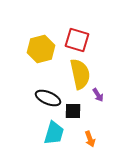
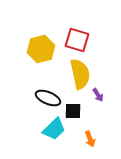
cyan trapezoid: moved 4 px up; rotated 30 degrees clockwise
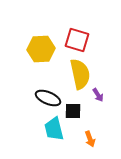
yellow hexagon: rotated 12 degrees clockwise
cyan trapezoid: rotated 120 degrees clockwise
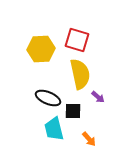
purple arrow: moved 2 px down; rotated 16 degrees counterclockwise
orange arrow: moved 1 px left; rotated 21 degrees counterclockwise
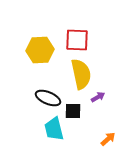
red square: rotated 15 degrees counterclockwise
yellow hexagon: moved 1 px left, 1 px down
yellow semicircle: moved 1 px right
purple arrow: rotated 72 degrees counterclockwise
orange arrow: moved 19 px right; rotated 91 degrees counterclockwise
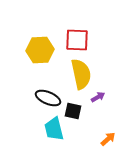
black square: rotated 12 degrees clockwise
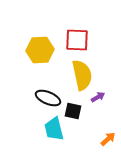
yellow semicircle: moved 1 px right, 1 px down
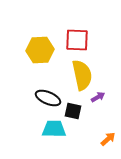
cyan trapezoid: rotated 105 degrees clockwise
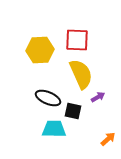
yellow semicircle: moved 1 px left, 1 px up; rotated 12 degrees counterclockwise
